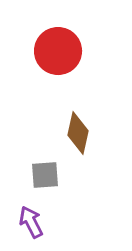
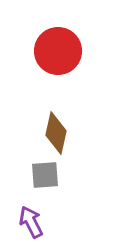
brown diamond: moved 22 px left
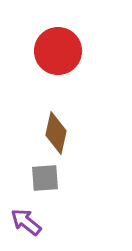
gray square: moved 3 px down
purple arrow: moved 5 px left; rotated 24 degrees counterclockwise
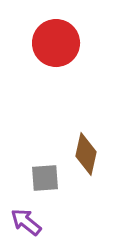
red circle: moved 2 px left, 8 px up
brown diamond: moved 30 px right, 21 px down
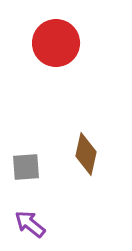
gray square: moved 19 px left, 11 px up
purple arrow: moved 4 px right, 2 px down
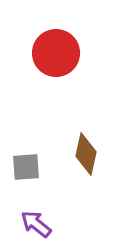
red circle: moved 10 px down
purple arrow: moved 6 px right
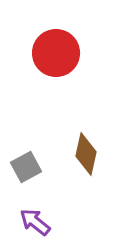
gray square: rotated 24 degrees counterclockwise
purple arrow: moved 1 px left, 2 px up
